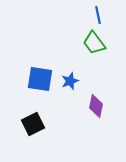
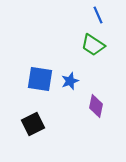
blue line: rotated 12 degrees counterclockwise
green trapezoid: moved 1 px left, 2 px down; rotated 20 degrees counterclockwise
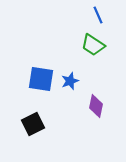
blue square: moved 1 px right
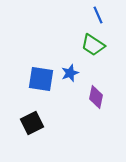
blue star: moved 8 px up
purple diamond: moved 9 px up
black square: moved 1 px left, 1 px up
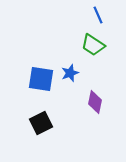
purple diamond: moved 1 px left, 5 px down
black square: moved 9 px right
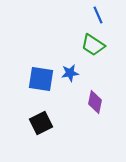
blue star: rotated 12 degrees clockwise
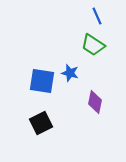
blue line: moved 1 px left, 1 px down
blue star: rotated 24 degrees clockwise
blue square: moved 1 px right, 2 px down
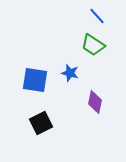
blue line: rotated 18 degrees counterclockwise
blue square: moved 7 px left, 1 px up
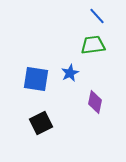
green trapezoid: rotated 140 degrees clockwise
blue star: rotated 30 degrees clockwise
blue square: moved 1 px right, 1 px up
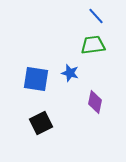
blue line: moved 1 px left
blue star: rotated 30 degrees counterclockwise
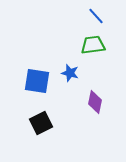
blue square: moved 1 px right, 2 px down
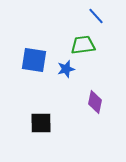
green trapezoid: moved 10 px left
blue star: moved 4 px left, 4 px up; rotated 30 degrees counterclockwise
blue square: moved 3 px left, 21 px up
black square: rotated 25 degrees clockwise
